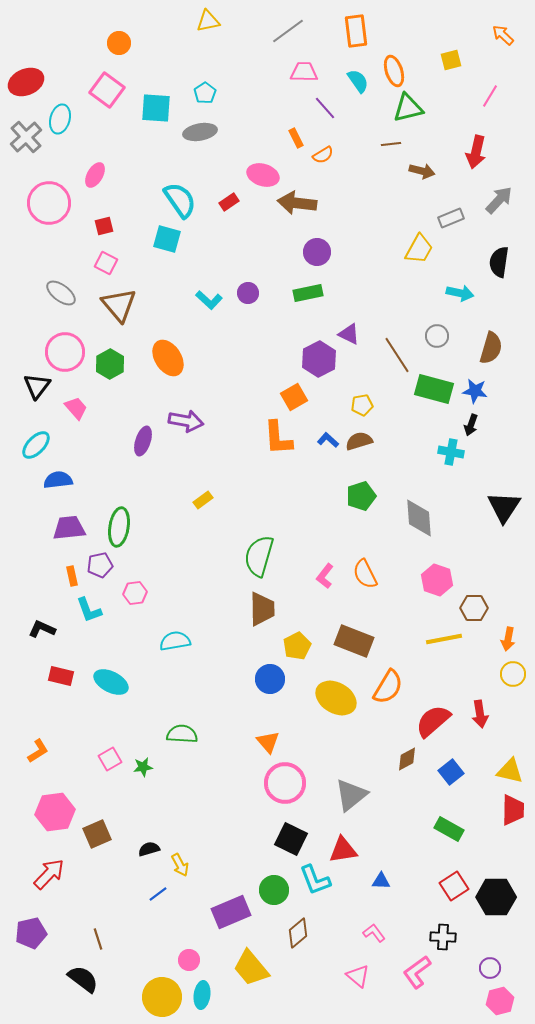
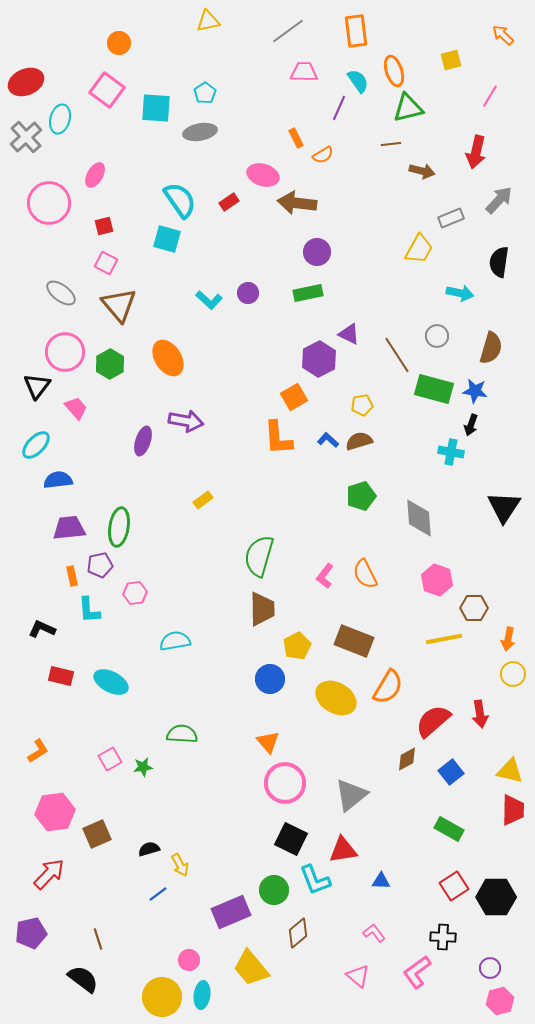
purple line at (325, 108): moved 14 px right; rotated 65 degrees clockwise
cyan L-shape at (89, 610): rotated 16 degrees clockwise
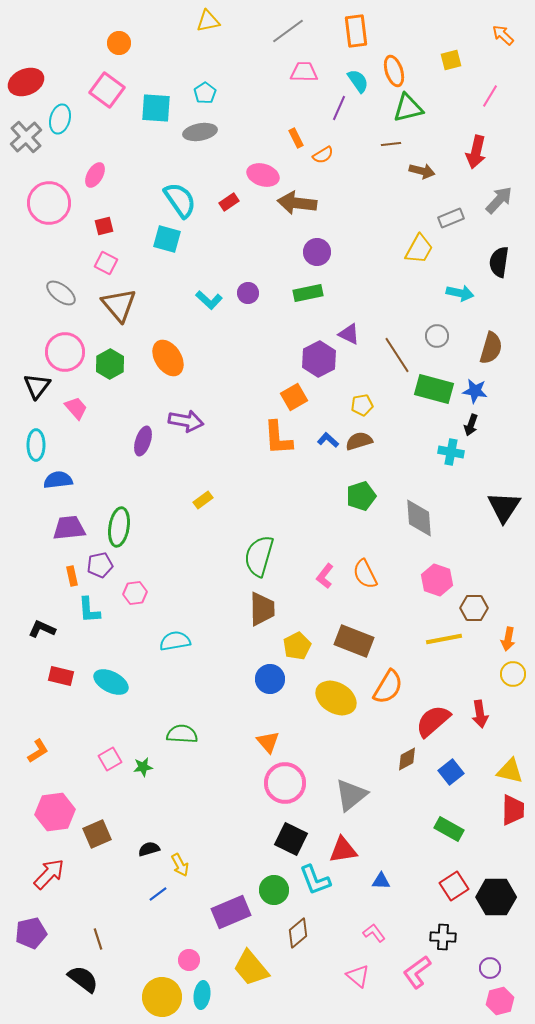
cyan ellipse at (36, 445): rotated 44 degrees counterclockwise
